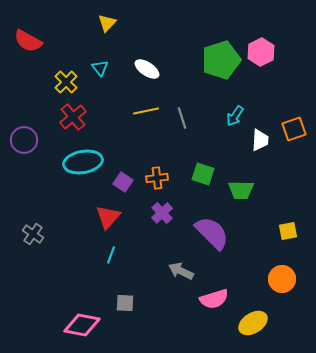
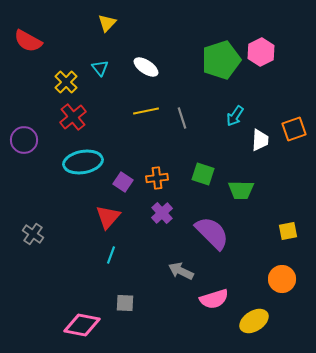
white ellipse: moved 1 px left, 2 px up
yellow ellipse: moved 1 px right, 2 px up
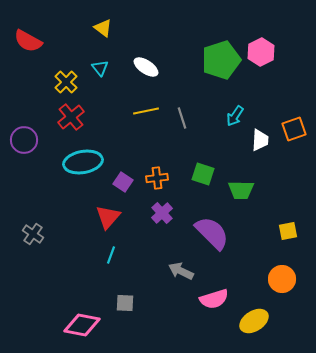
yellow triangle: moved 4 px left, 5 px down; rotated 36 degrees counterclockwise
red cross: moved 2 px left
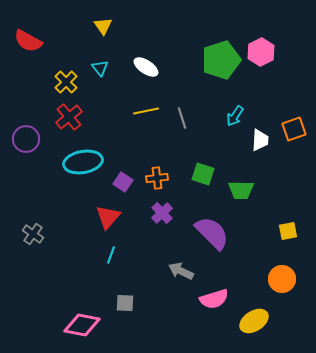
yellow triangle: moved 2 px up; rotated 18 degrees clockwise
red cross: moved 2 px left
purple circle: moved 2 px right, 1 px up
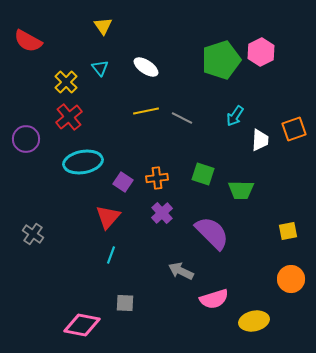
gray line: rotated 45 degrees counterclockwise
orange circle: moved 9 px right
yellow ellipse: rotated 20 degrees clockwise
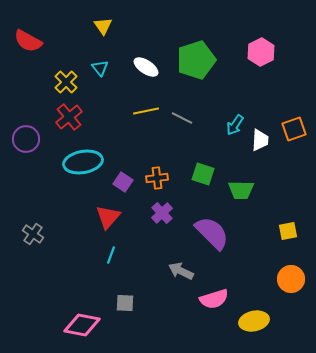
green pentagon: moved 25 px left
cyan arrow: moved 9 px down
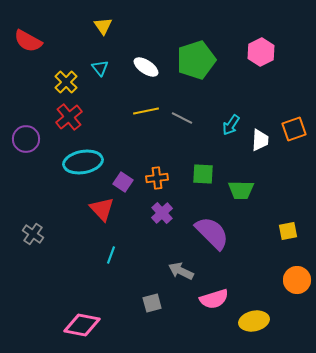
cyan arrow: moved 4 px left
green square: rotated 15 degrees counterclockwise
red triangle: moved 6 px left, 8 px up; rotated 24 degrees counterclockwise
orange circle: moved 6 px right, 1 px down
gray square: moved 27 px right; rotated 18 degrees counterclockwise
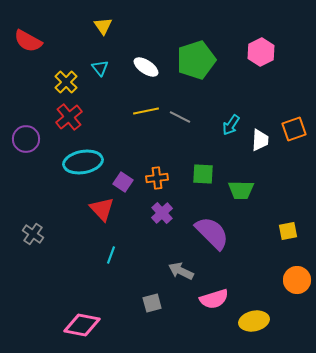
gray line: moved 2 px left, 1 px up
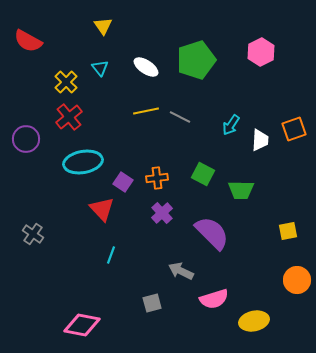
green square: rotated 25 degrees clockwise
